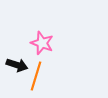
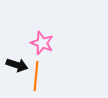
orange line: rotated 12 degrees counterclockwise
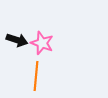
black arrow: moved 25 px up
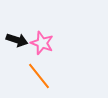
orange line: moved 3 px right; rotated 44 degrees counterclockwise
